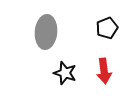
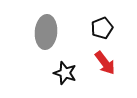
black pentagon: moved 5 px left
red arrow: moved 1 px right, 8 px up; rotated 30 degrees counterclockwise
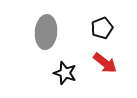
red arrow: rotated 15 degrees counterclockwise
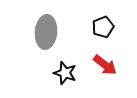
black pentagon: moved 1 px right, 1 px up
red arrow: moved 2 px down
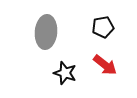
black pentagon: rotated 10 degrees clockwise
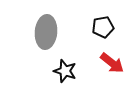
red arrow: moved 7 px right, 2 px up
black star: moved 2 px up
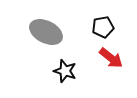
gray ellipse: rotated 68 degrees counterclockwise
red arrow: moved 1 px left, 5 px up
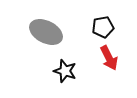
red arrow: moved 2 px left; rotated 25 degrees clockwise
